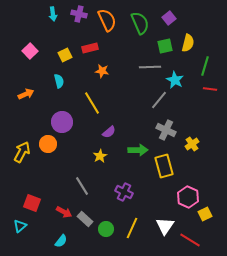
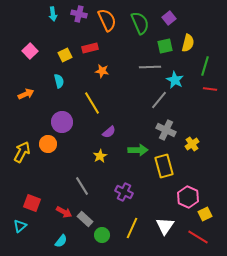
green circle at (106, 229): moved 4 px left, 6 px down
red line at (190, 240): moved 8 px right, 3 px up
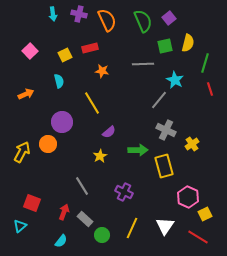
green semicircle at (140, 23): moved 3 px right, 2 px up
green line at (205, 66): moved 3 px up
gray line at (150, 67): moved 7 px left, 3 px up
red line at (210, 89): rotated 64 degrees clockwise
red arrow at (64, 212): rotated 98 degrees counterclockwise
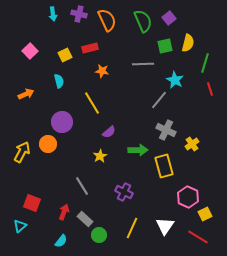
green circle at (102, 235): moved 3 px left
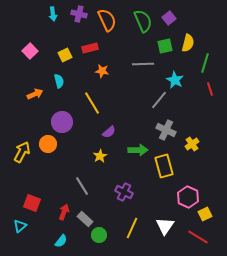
orange arrow at (26, 94): moved 9 px right
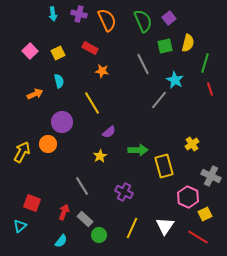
red rectangle at (90, 48): rotated 42 degrees clockwise
yellow square at (65, 55): moved 7 px left, 2 px up
gray line at (143, 64): rotated 65 degrees clockwise
gray cross at (166, 130): moved 45 px right, 46 px down
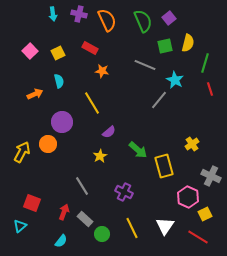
gray line at (143, 64): moved 2 px right, 1 px down; rotated 40 degrees counterclockwise
green arrow at (138, 150): rotated 42 degrees clockwise
yellow line at (132, 228): rotated 50 degrees counterclockwise
green circle at (99, 235): moved 3 px right, 1 px up
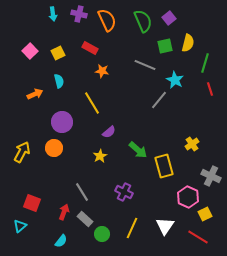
orange circle at (48, 144): moved 6 px right, 4 px down
gray line at (82, 186): moved 6 px down
yellow line at (132, 228): rotated 50 degrees clockwise
